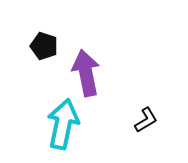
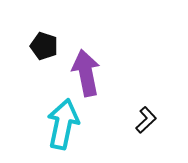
black L-shape: rotated 12 degrees counterclockwise
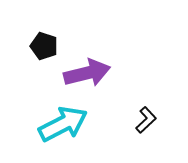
purple arrow: moved 1 px right; rotated 87 degrees clockwise
cyan arrow: rotated 51 degrees clockwise
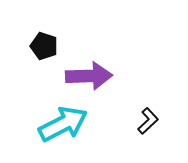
purple arrow: moved 2 px right, 3 px down; rotated 12 degrees clockwise
black L-shape: moved 2 px right, 1 px down
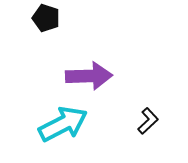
black pentagon: moved 2 px right, 28 px up
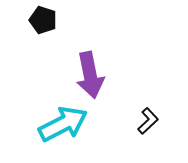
black pentagon: moved 3 px left, 2 px down
purple arrow: moved 1 px right, 1 px up; rotated 81 degrees clockwise
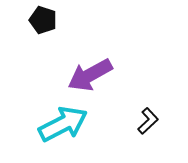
purple arrow: rotated 72 degrees clockwise
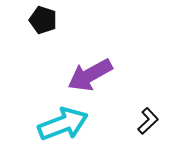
cyan arrow: rotated 6 degrees clockwise
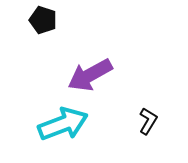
black L-shape: rotated 16 degrees counterclockwise
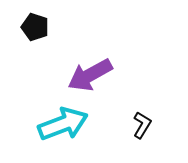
black pentagon: moved 8 px left, 7 px down
black L-shape: moved 6 px left, 4 px down
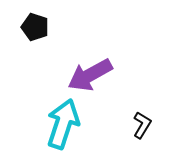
cyan arrow: rotated 51 degrees counterclockwise
